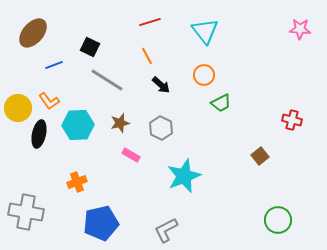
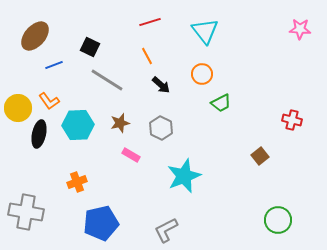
brown ellipse: moved 2 px right, 3 px down
orange circle: moved 2 px left, 1 px up
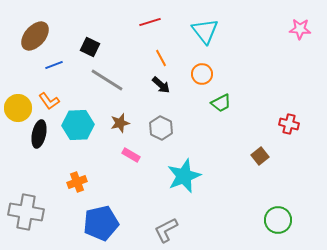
orange line: moved 14 px right, 2 px down
red cross: moved 3 px left, 4 px down
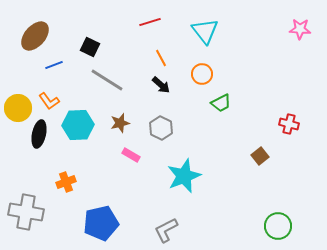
orange cross: moved 11 px left
green circle: moved 6 px down
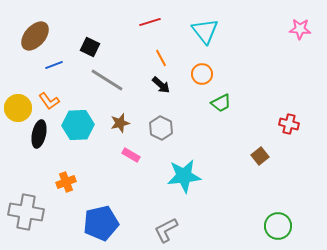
cyan star: rotated 16 degrees clockwise
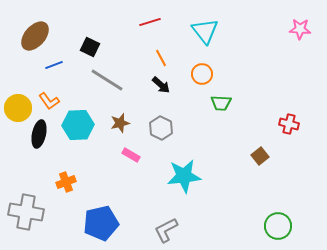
green trapezoid: rotated 30 degrees clockwise
